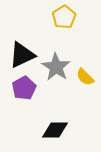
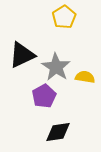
yellow semicircle: rotated 144 degrees clockwise
purple pentagon: moved 20 px right, 8 px down
black diamond: moved 3 px right, 2 px down; rotated 8 degrees counterclockwise
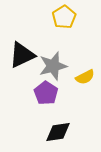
gray star: moved 3 px left, 1 px up; rotated 24 degrees clockwise
yellow semicircle: rotated 144 degrees clockwise
purple pentagon: moved 2 px right, 3 px up; rotated 10 degrees counterclockwise
